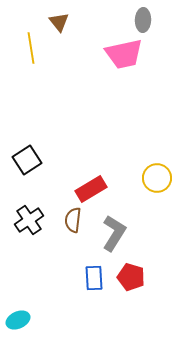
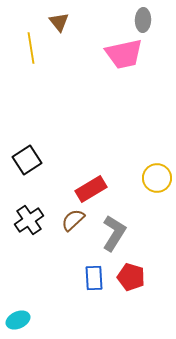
brown semicircle: rotated 40 degrees clockwise
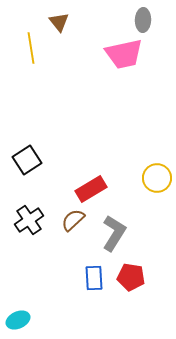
red pentagon: rotated 8 degrees counterclockwise
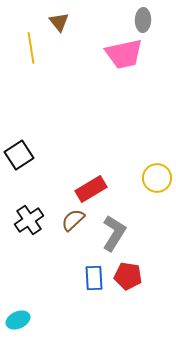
black square: moved 8 px left, 5 px up
red pentagon: moved 3 px left, 1 px up
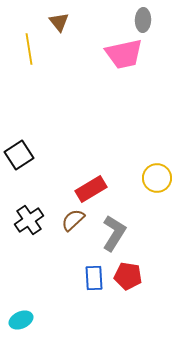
yellow line: moved 2 px left, 1 px down
cyan ellipse: moved 3 px right
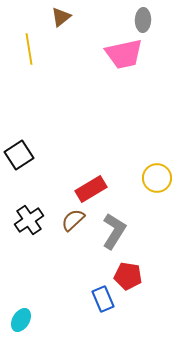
brown triangle: moved 2 px right, 5 px up; rotated 30 degrees clockwise
gray L-shape: moved 2 px up
blue rectangle: moved 9 px right, 21 px down; rotated 20 degrees counterclockwise
cyan ellipse: rotated 35 degrees counterclockwise
